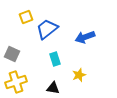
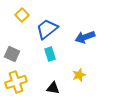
yellow square: moved 4 px left, 2 px up; rotated 24 degrees counterclockwise
cyan rectangle: moved 5 px left, 5 px up
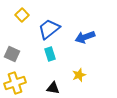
blue trapezoid: moved 2 px right
yellow cross: moved 1 px left, 1 px down
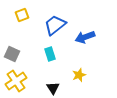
yellow square: rotated 24 degrees clockwise
blue trapezoid: moved 6 px right, 4 px up
yellow cross: moved 1 px right, 2 px up; rotated 15 degrees counterclockwise
black triangle: rotated 48 degrees clockwise
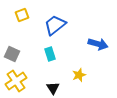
blue arrow: moved 13 px right, 7 px down; rotated 144 degrees counterclockwise
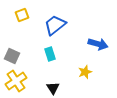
gray square: moved 2 px down
yellow star: moved 6 px right, 3 px up
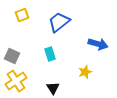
blue trapezoid: moved 4 px right, 3 px up
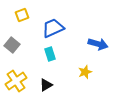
blue trapezoid: moved 6 px left, 6 px down; rotated 15 degrees clockwise
gray square: moved 11 px up; rotated 14 degrees clockwise
black triangle: moved 7 px left, 3 px up; rotated 32 degrees clockwise
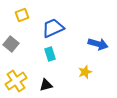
gray square: moved 1 px left, 1 px up
black triangle: rotated 16 degrees clockwise
